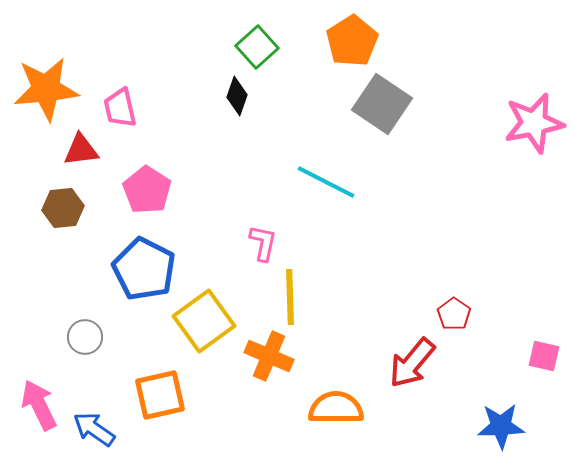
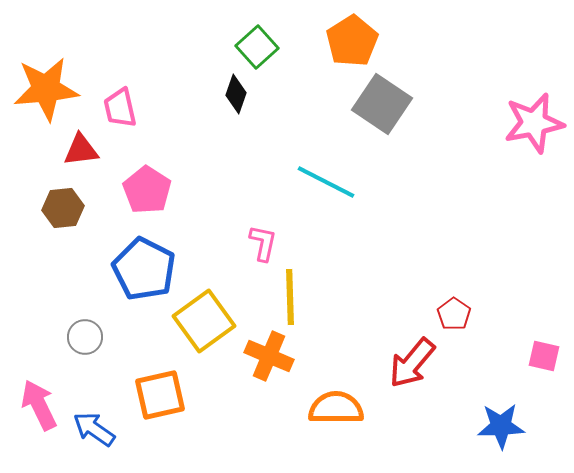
black diamond: moved 1 px left, 2 px up
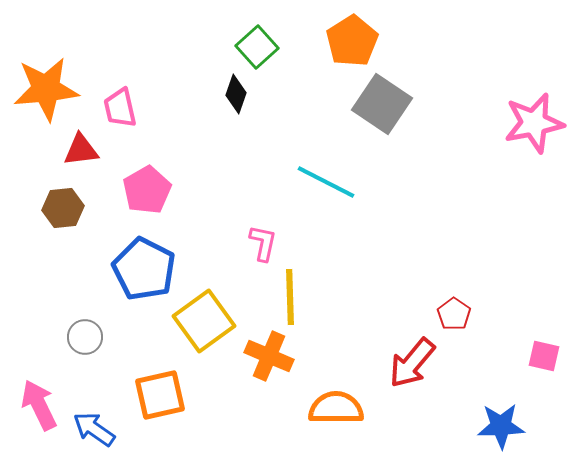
pink pentagon: rotated 9 degrees clockwise
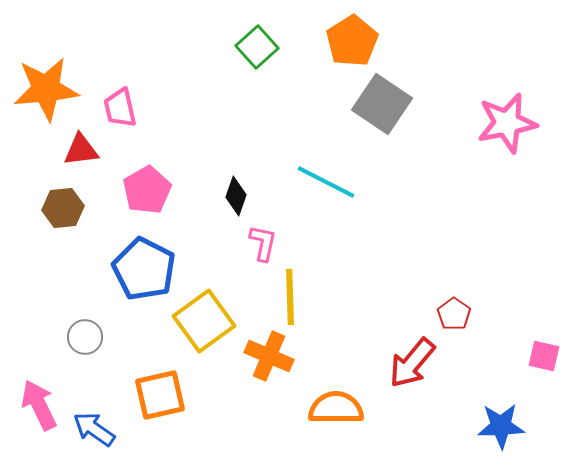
black diamond: moved 102 px down
pink star: moved 27 px left
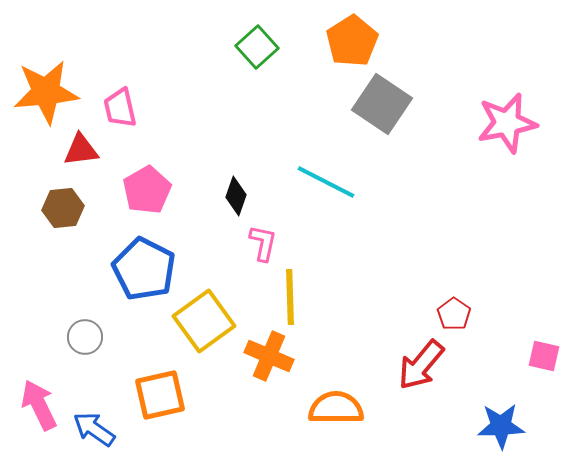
orange star: moved 3 px down
red arrow: moved 9 px right, 2 px down
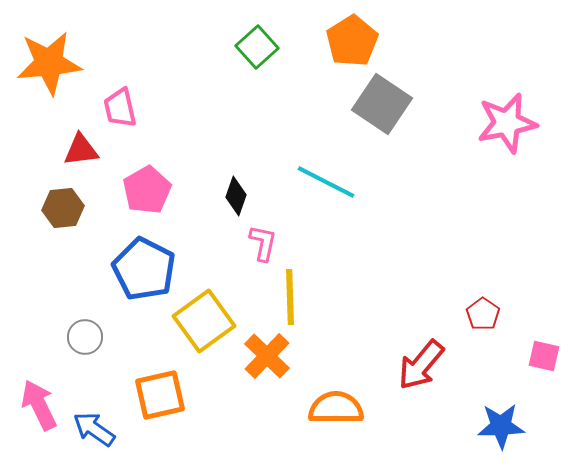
orange star: moved 3 px right, 29 px up
red pentagon: moved 29 px right
orange cross: moved 2 px left; rotated 21 degrees clockwise
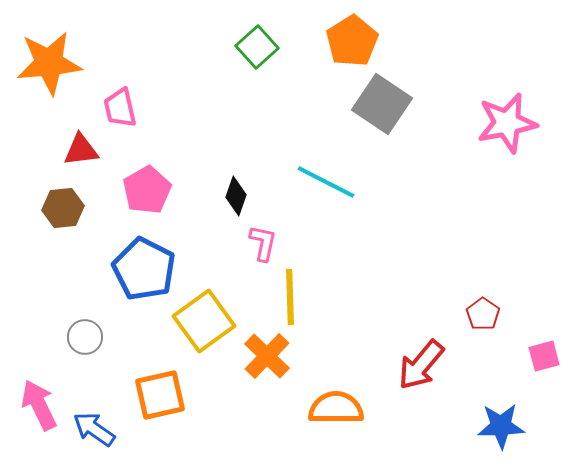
pink square: rotated 28 degrees counterclockwise
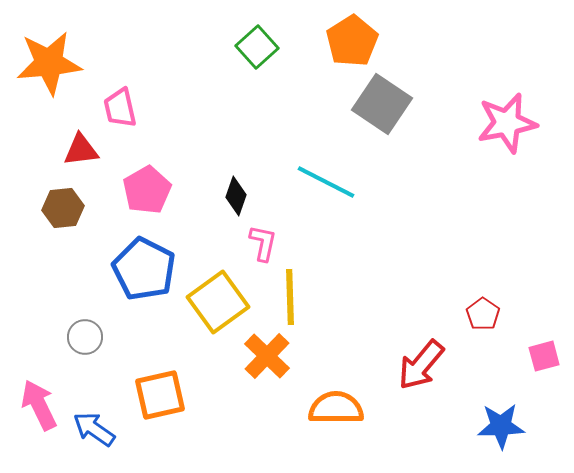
yellow square: moved 14 px right, 19 px up
